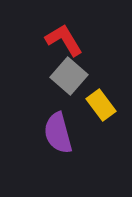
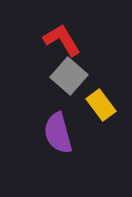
red L-shape: moved 2 px left
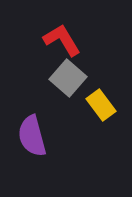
gray square: moved 1 px left, 2 px down
purple semicircle: moved 26 px left, 3 px down
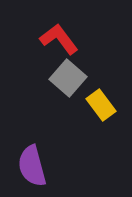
red L-shape: moved 3 px left, 1 px up; rotated 6 degrees counterclockwise
purple semicircle: moved 30 px down
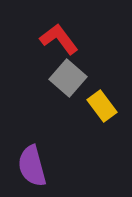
yellow rectangle: moved 1 px right, 1 px down
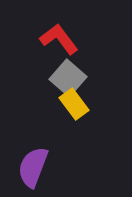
yellow rectangle: moved 28 px left, 2 px up
purple semicircle: moved 1 px right, 1 px down; rotated 36 degrees clockwise
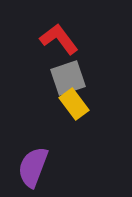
gray square: rotated 30 degrees clockwise
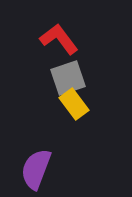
purple semicircle: moved 3 px right, 2 px down
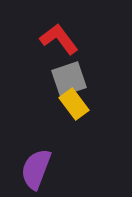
gray square: moved 1 px right, 1 px down
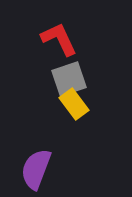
red L-shape: rotated 12 degrees clockwise
